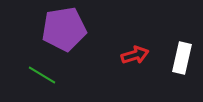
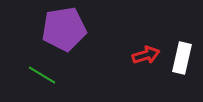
red arrow: moved 11 px right
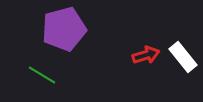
purple pentagon: rotated 6 degrees counterclockwise
white rectangle: moved 1 px right, 1 px up; rotated 52 degrees counterclockwise
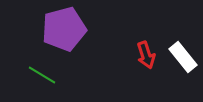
red arrow: rotated 88 degrees clockwise
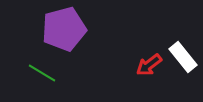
red arrow: moved 3 px right, 10 px down; rotated 72 degrees clockwise
green line: moved 2 px up
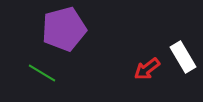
white rectangle: rotated 8 degrees clockwise
red arrow: moved 2 px left, 4 px down
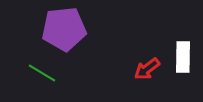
purple pentagon: rotated 9 degrees clockwise
white rectangle: rotated 32 degrees clockwise
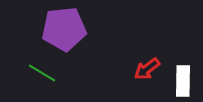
white rectangle: moved 24 px down
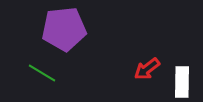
white rectangle: moved 1 px left, 1 px down
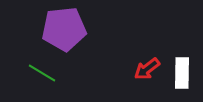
white rectangle: moved 9 px up
